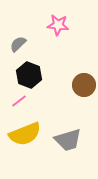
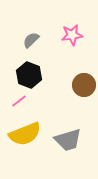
pink star: moved 14 px right, 10 px down; rotated 15 degrees counterclockwise
gray semicircle: moved 13 px right, 4 px up
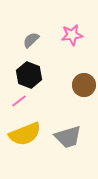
gray trapezoid: moved 3 px up
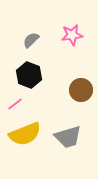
brown circle: moved 3 px left, 5 px down
pink line: moved 4 px left, 3 px down
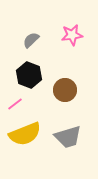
brown circle: moved 16 px left
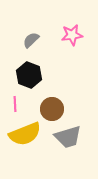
brown circle: moved 13 px left, 19 px down
pink line: rotated 56 degrees counterclockwise
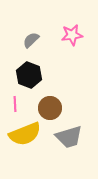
brown circle: moved 2 px left, 1 px up
gray trapezoid: moved 1 px right
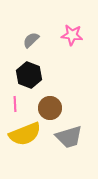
pink star: rotated 15 degrees clockwise
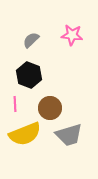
gray trapezoid: moved 2 px up
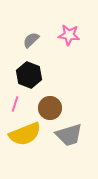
pink star: moved 3 px left
pink line: rotated 21 degrees clockwise
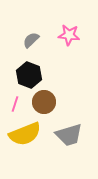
brown circle: moved 6 px left, 6 px up
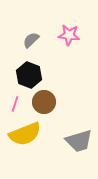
gray trapezoid: moved 10 px right, 6 px down
